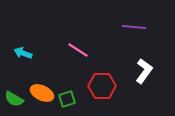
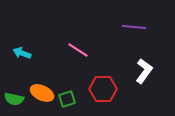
cyan arrow: moved 1 px left
red hexagon: moved 1 px right, 3 px down
green semicircle: rotated 18 degrees counterclockwise
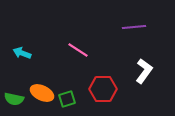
purple line: rotated 10 degrees counterclockwise
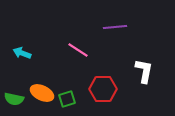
purple line: moved 19 px left
white L-shape: rotated 25 degrees counterclockwise
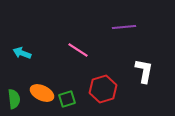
purple line: moved 9 px right
red hexagon: rotated 16 degrees counterclockwise
green semicircle: rotated 108 degrees counterclockwise
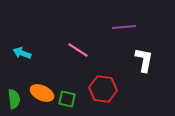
white L-shape: moved 11 px up
red hexagon: rotated 24 degrees clockwise
green square: rotated 30 degrees clockwise
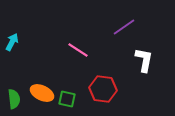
purple line: rotated 30 degrees counterclockwise
cyan arrow: moved 10 px left, 11 px up; rotated 96 degrees clockwise
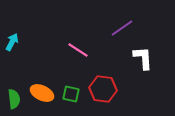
purple line: moved 2 px left, 1 px down
white L-shape: moved 1 px left, 2 px up; rotated 15 degrees counterclockwise
green square: moved 4 px right, 5 px up
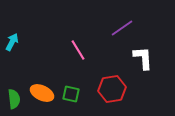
pink line: rotated 25 degrees clockwise
red hexagon: moved 9 px right; rotated 16 degrees counterclockwise
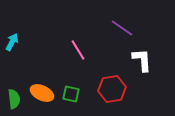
purple line: rotated 70 degrees clockwise
white L-shape: moved 1 px left, 2 px down
